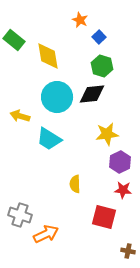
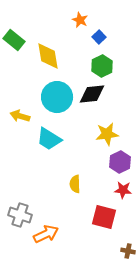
green hexagon: rotated 15 degrees clockwise
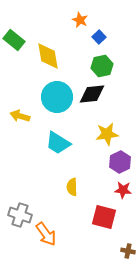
green hexagon: rotated 15 degrees clockwise
cyan trapezoid: moved 9 px right, 4 px down
yellow semicircle: moved 3 px left, 3 px down
orange arrow: rotated 80 degrees clockwise
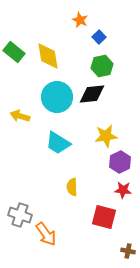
green rectangle: moved 12 px down
yellow star: moved 1 px left, 2 px down
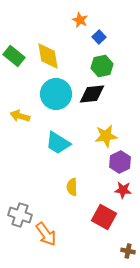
green rectangle: moved 4 px down
cyan circle: moved 1 px left, 3 px up
red square: rotated 15 degrees clockwise
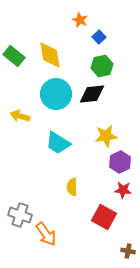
yellow diamond: moved 2 px right, 1 px up
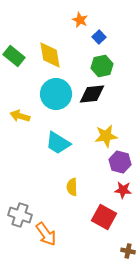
purple hexagon: rotated 20 degrees counterclockwise
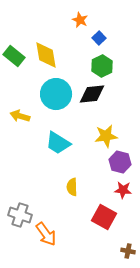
blue square: moved 1 px down
yellow diamond: moved 4 px left
green hexagon: rotated 15 degrees counterclockwise
